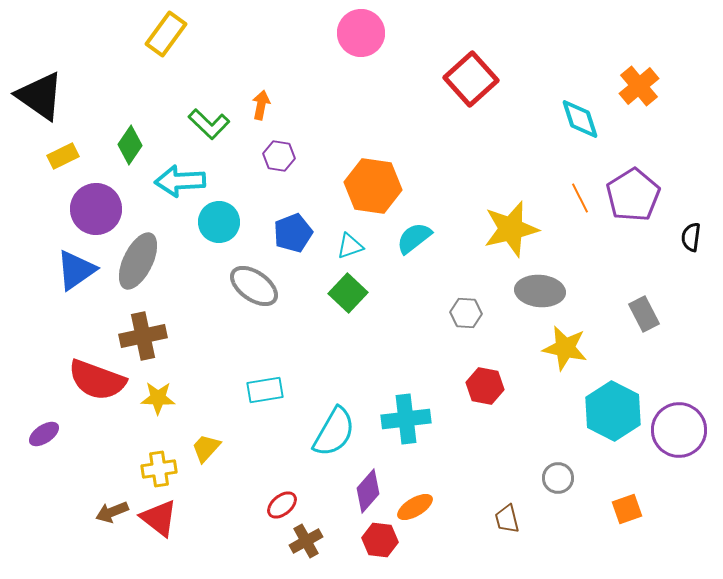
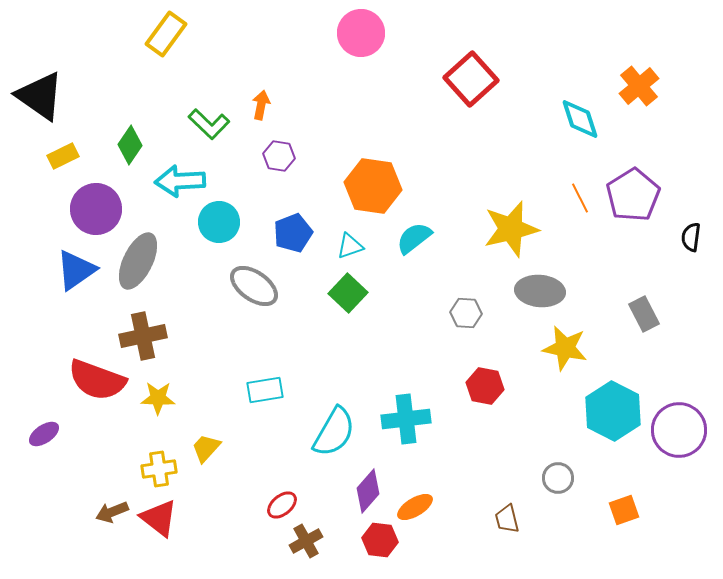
orange square at (627, 509): moved 3 px left, 1 px down
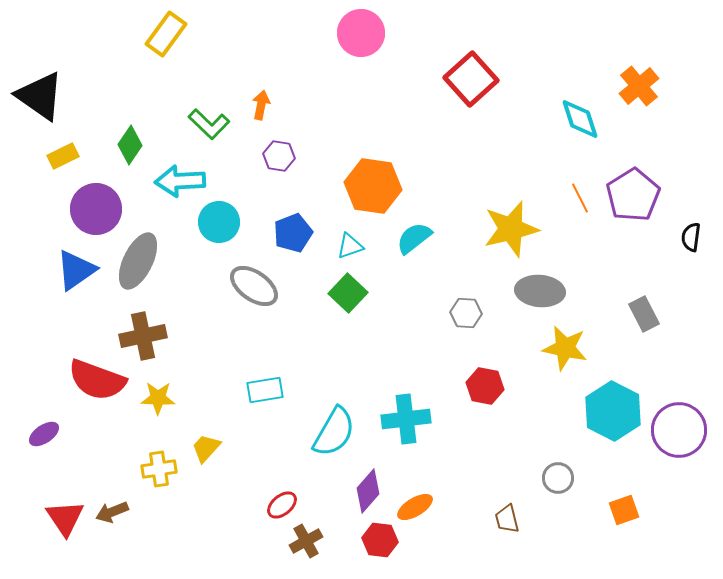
red triangle at (159, 518): moved 94 px left; rotated 18 degrees clockwise
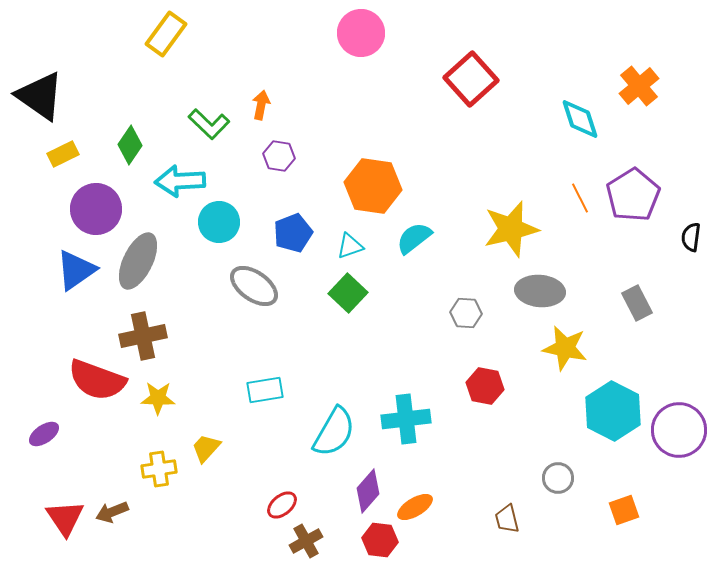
yellow rectangle at (63, 156): moved 2 px up
gray rectangle at (644, 314): moved 7 px left, 11 px up
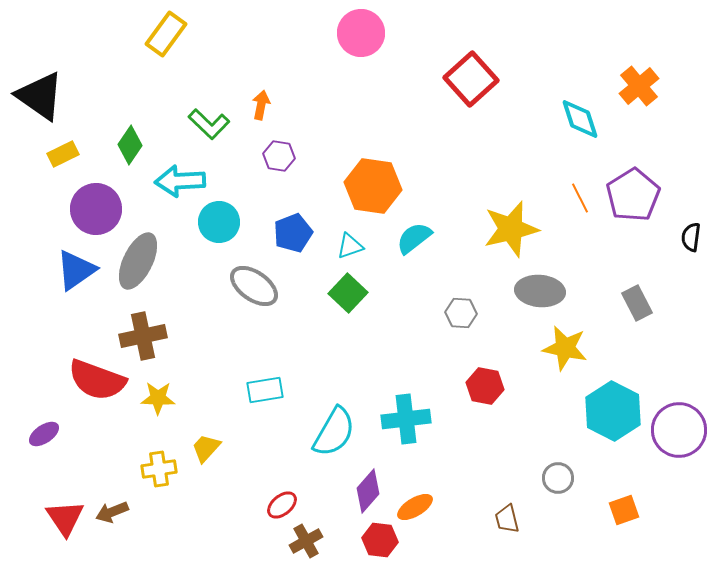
gray hexagon at (466, 313): moved 5 px left
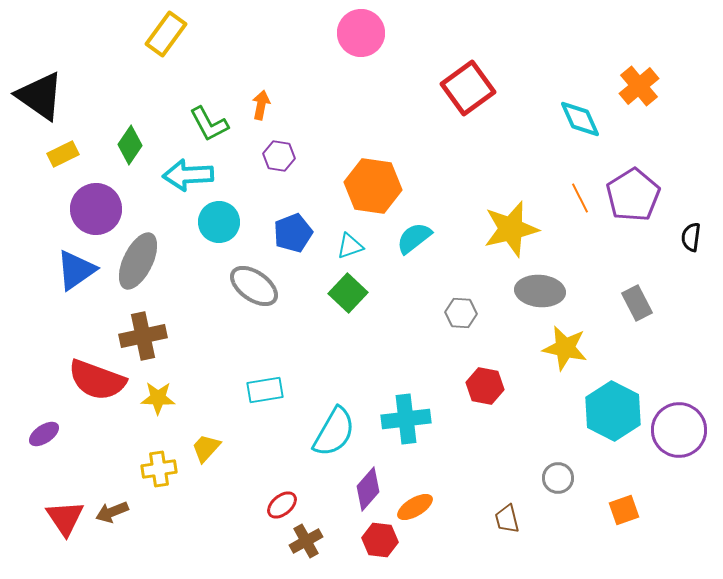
red square at (471, 79): moved 3 px left, 9 px down; rotated 6 degrees clockwise
cyan diamond at (580, 119): rotated 6 degrees counterclockwise
green L-shape at (209, 124): rotated 18 degrees clockwise
cyan arrow at (180, 181): moved 8 px right, 6 px up
purple diamond at (368, 491): moved 2 px up
